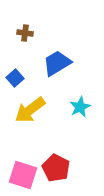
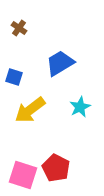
brown cross: moved 6 px left, 5 px up; rotated 28 degrees clockwise
blue trapezoid: moved 3 px right
blue square: moved 1 px left, 1 px up; rotated 30 degrees counterclockwise
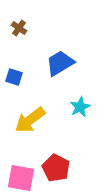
yellow arrow: moved 10 px down
pink square: moved 2 px left, 3 px down; rotated 8 degrees counterclockwise
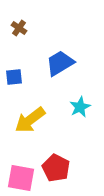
blue square: rotated 24 degrees counterclockwise
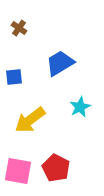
pink square: moved 3 px left, 7 px up
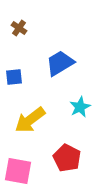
red pentagon: moved 11 px right, 10 px up
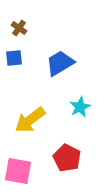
blue square: moved 19 px up
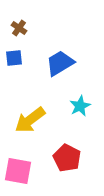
cyan star: moved 1 px up
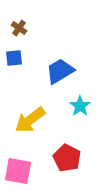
blue trapezoid: moved 8 px down
cyan star: rotated 10 degrees counterclockwise
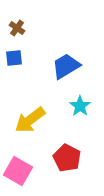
brown cross: moved 2 px left
blue trapezoid: moved 6 px right, 5 px up
pink square: rotated 20 degrees clockwise
